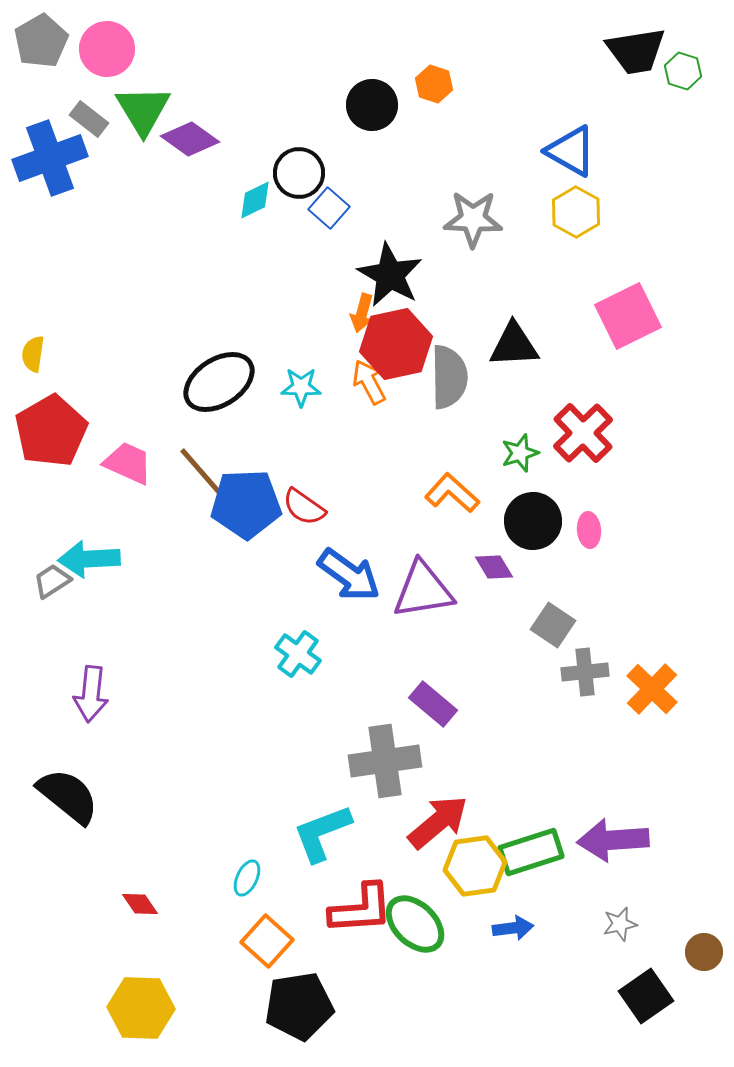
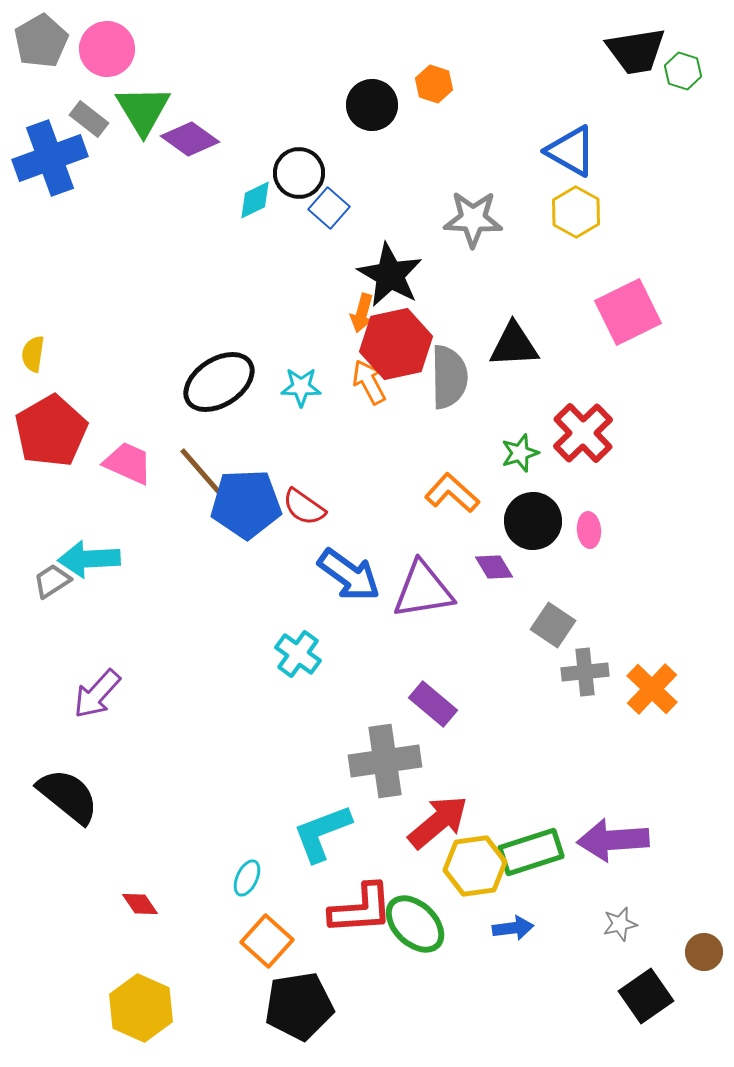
pink square at (628, 316): moved 4 px up
purple arrow at (91, 694): moved 6 px right; rotated 36 degrees clockwise
yellow hexagon at (141, 1008): rotated 22 degrees clockwise
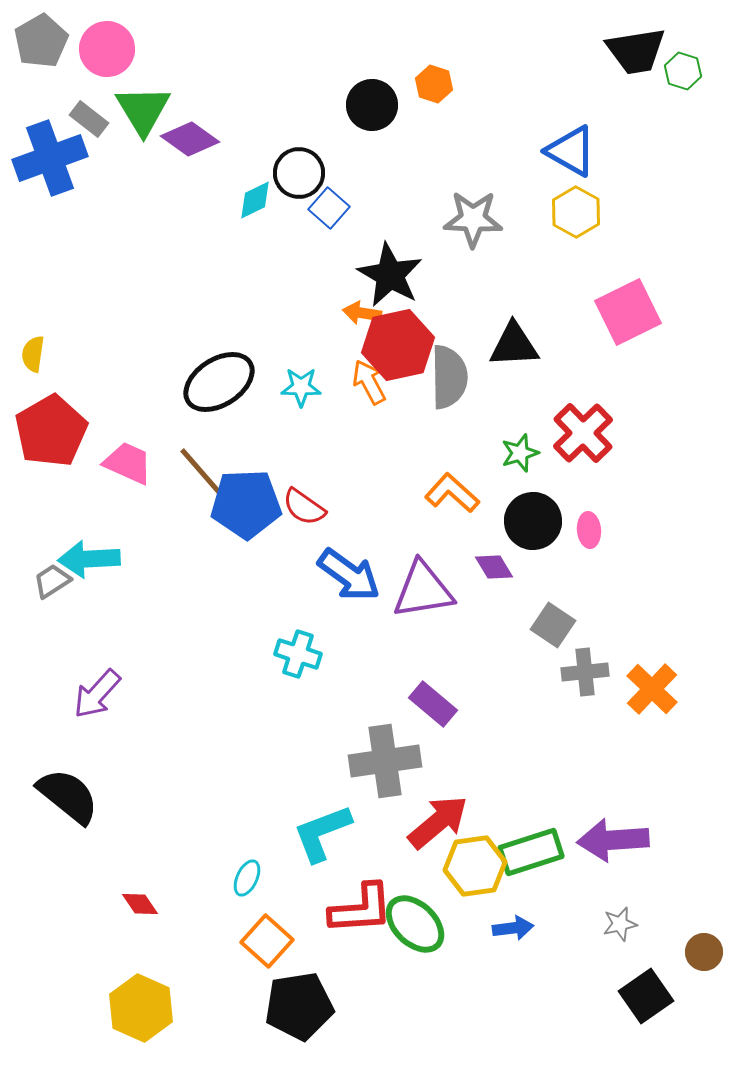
orange arrow at (362, 313): rotated 84 degrees clockwise
red hexagon at (396, 344): moved 2 px right, 1 px down
cyan cross at (298, 654): rotated 18 degrees counterclockwise
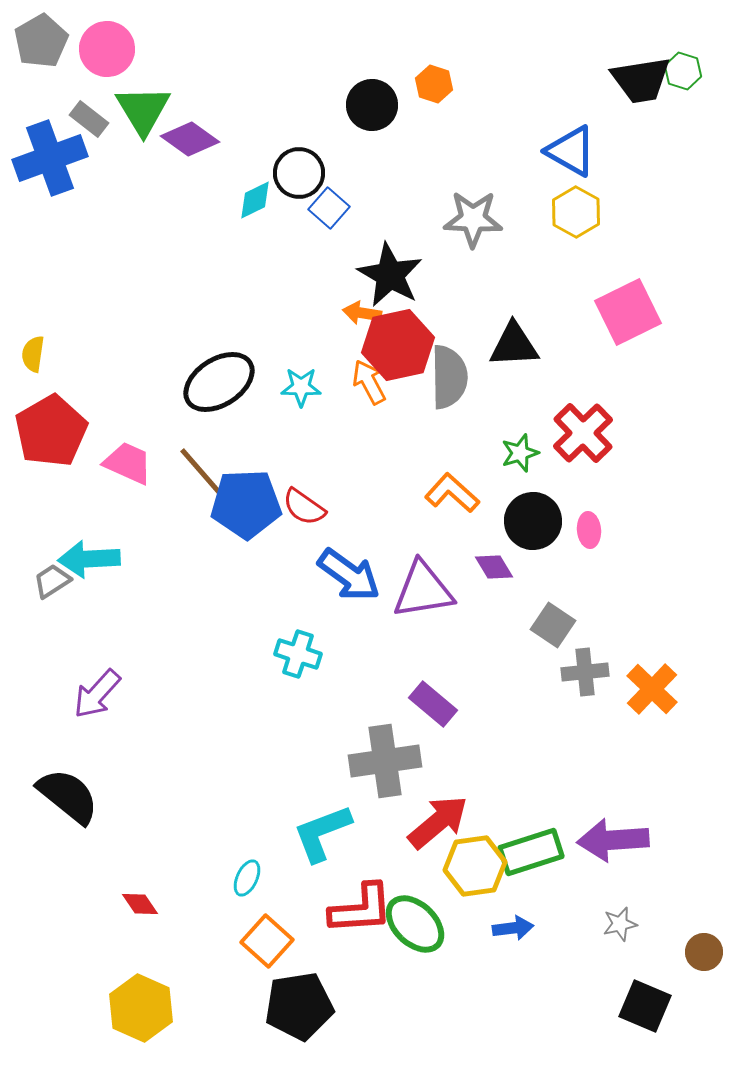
black trapezoid at (636, 51): moved 5 px right, 29 px down
black square at (646, 996): moved 1 px left, 10 px down; rotated 32 degrees counterclockwise
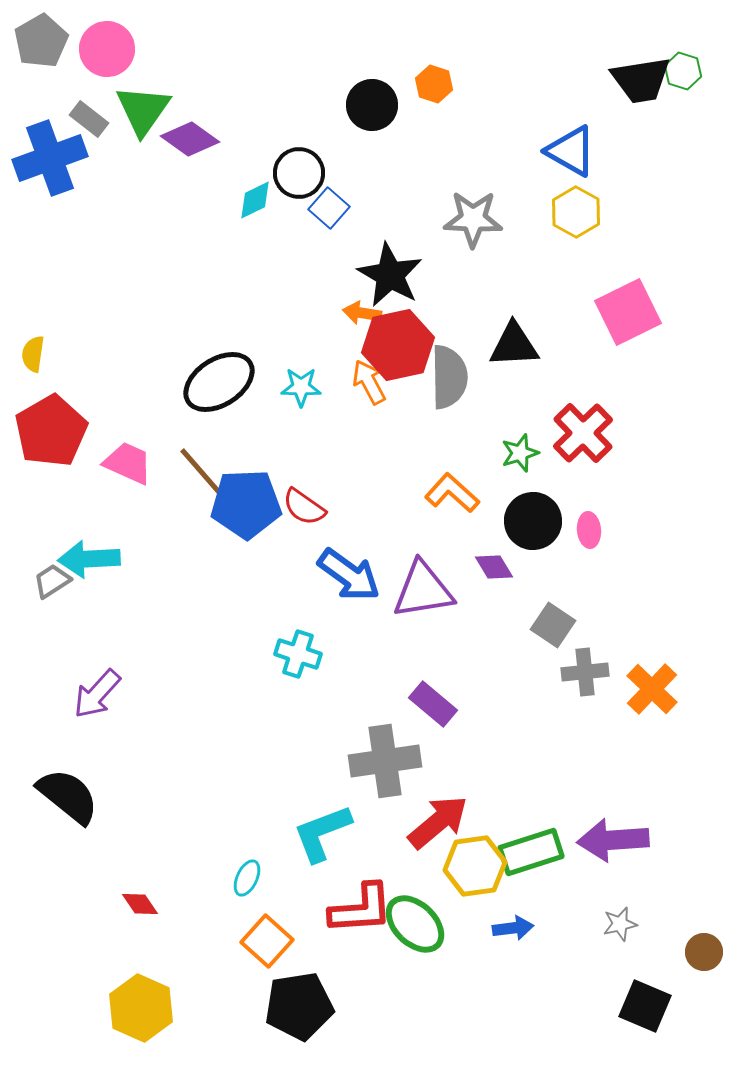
green triangle at (143, 110): rotated 6 degrees clockwise
